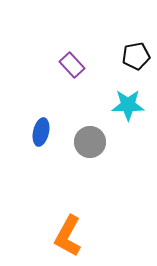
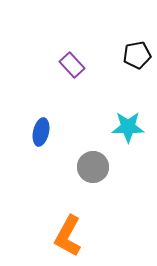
black pentagon: moved 1 px right, 1 px up
cyan star: moved 22 px down
gray circle: moved 3 px right, 25 px down
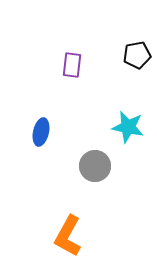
purple rectangle: rotated 50 degrees clockwise
cyan star: rotated 12 degrees clockwise
gray circle: moved 2 px right, 1 px up
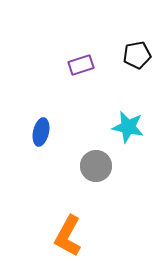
purple rectangle: moved 9 px right; rotated 65 degrees clockwise
gray circle: moved 1 px right
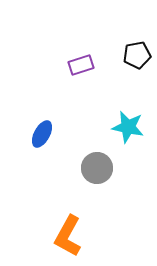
blue ellipse: moved 1 px right, 2 px down; rotated 16 degrees clockwise
gray circle: moved 1 px right, 2 px down
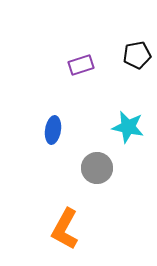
blue ellipse: moved 11 px right, 4 px up; rotated 20 degrees counterclockwise
orange L-shape: moved 3 px left, 7 px up
